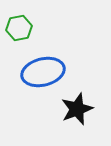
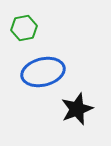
green hexagon: moved 5 px right
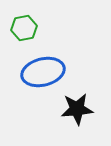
black star: rotated 16 degrees clockwise
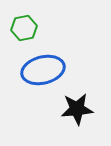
blue ellipse: moved 2 px up
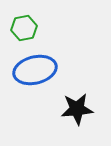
blue ellipse: moved 8 px left
